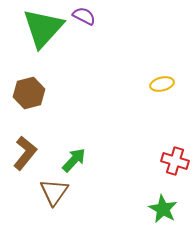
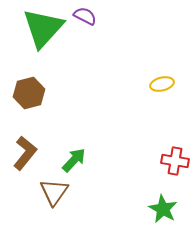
purple semicircle: moved 1 px right
red cross: rotated 8 degrees counterclockwise
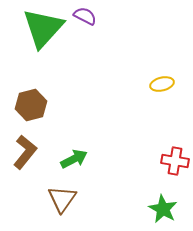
brown hexagon: moved 2 px right, 12 px down
brown L-shape: moved 1 px up
green arrow: moved 1 px up; rotated 20 degrees clockwise
brown triangle: moved 8 px right, 7 px down
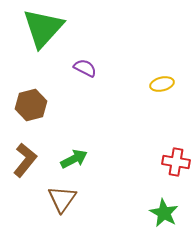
purple semicircle: moved 52 px down
brown L-shape: moved 8 px down
red cross: moved 1 px right, 1 px down
green star: moved 1 px right, 4 px down
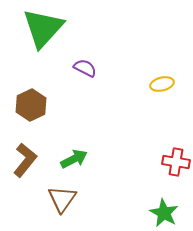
brown hexagon: rotated 12 degrees counterclockwise
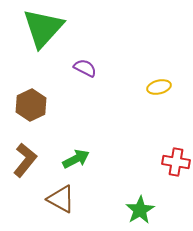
yellow ellipse: moved 3 px left, 3 px down
green arrow: moved 2 px right
brown triangle: moved 1 px left; rotated 36 degrees counterclockwise
green star: moved 24 px left, 3 px up; rotated 12 degrees clockwise
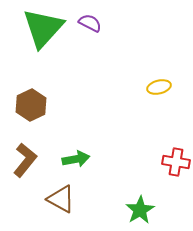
purple semicircle: moved 5 px right, 45 px up
green arrow: rotated 16 degrees clockwise
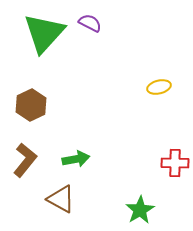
green triangle: moved 1 px right, 5 px down
red cross: moved 1 px left, 1 px down; rotated 8 degrees counterclockwise
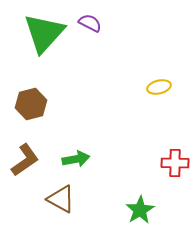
brown hexagon: moved 1 px up; rotated 12 degrees clockwise
brown L-shape: rotated 16 degrees clockwise
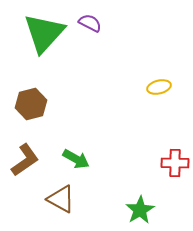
green arrow: rotated 40 degrees clockwise
